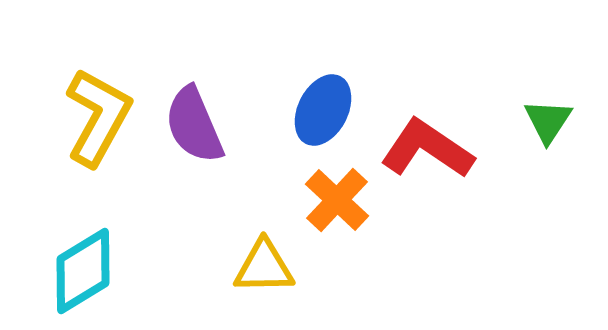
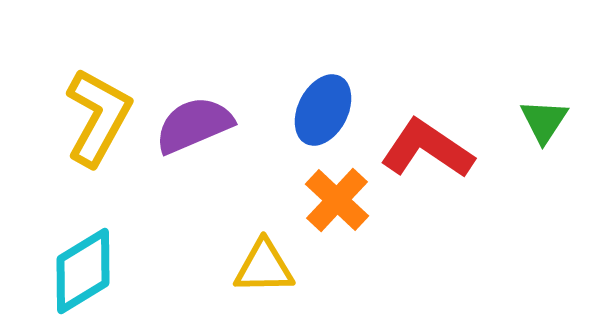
green triangle: moved 4 px left
purple semicircle: rotated 90 degrees clockwise
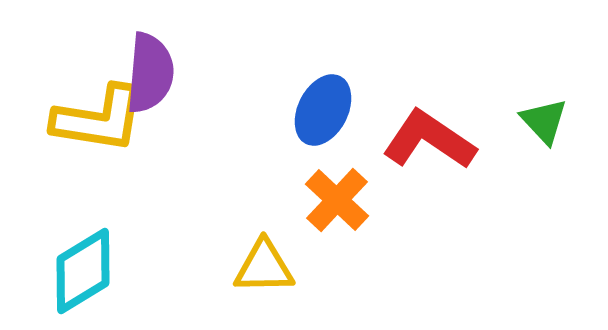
yellow L-shape: moved 1 px right, 2 px down; rotated 70 degrees clockwise
green triangle: rotated 16 degrees counterclockwise
purple semicircle: moved 44 px left, 52 px up; rotated 118 degrees clockwise
red L-shape: moved 2 px right, 9 px up
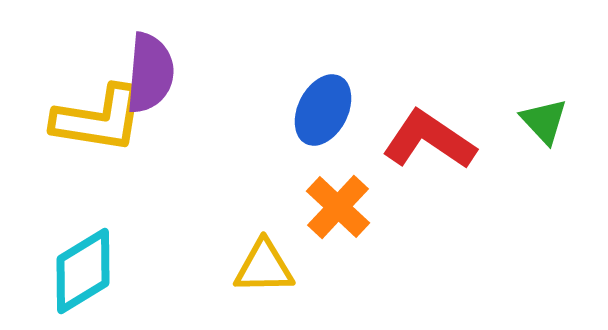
orange cross: moved 1 px right, 7 px down
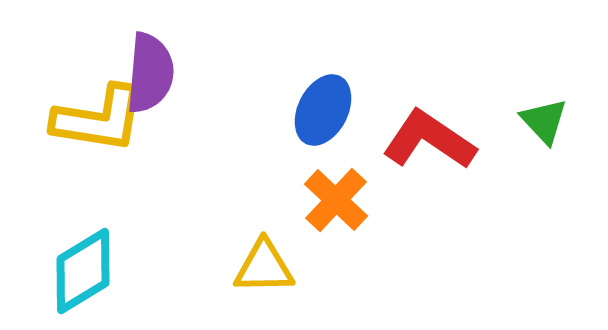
orange cross: moved 2 px left, 7 px up
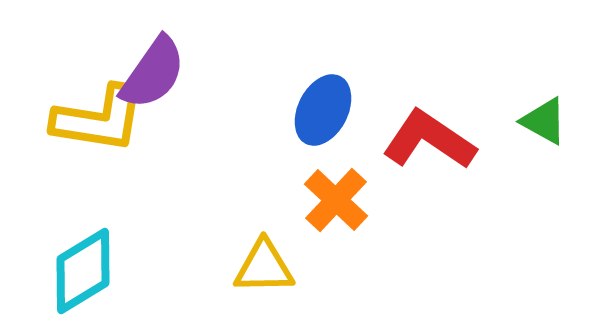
purple semicircle: moved 3 px right; rotated 30 degrees clockwise
green triangle: rotated 18 degrees counterclockwise
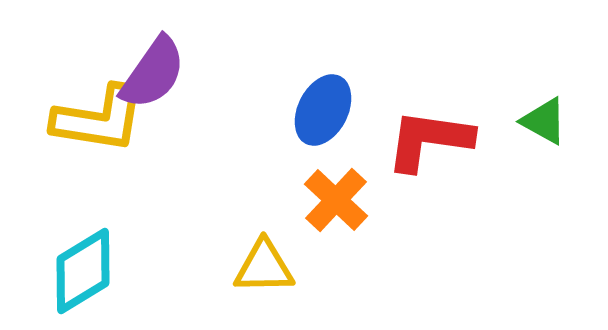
red L-shape: rotated 26 degrees counterclockwise
